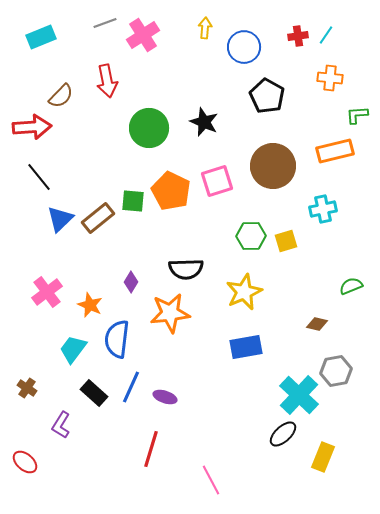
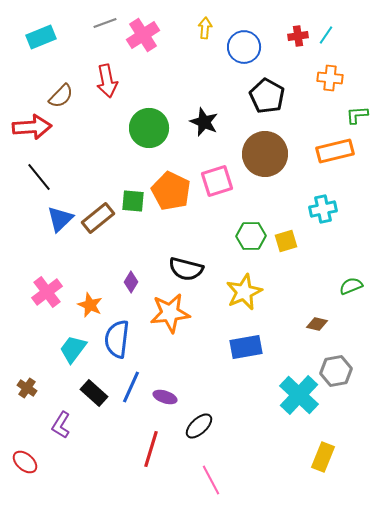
brown circle at (273, 166): moved 8 px left, 12 px up
black semicircle at (186, 269): rotated 16 degrees clockwise
black ellipse at (283, 434): moved 84 px left, 8 px up
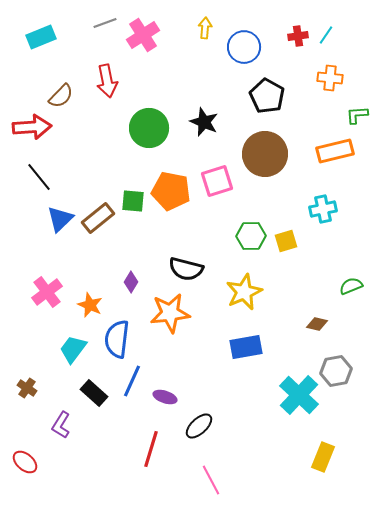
orange pentagon at (171, 191): rotated 15 degrees counterclockwise
blue line at (131, 387): moved 1 px right, 6 px up
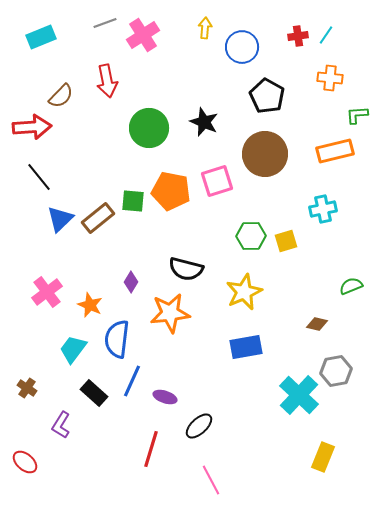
blue circle at (244, 47): moved 2 px left
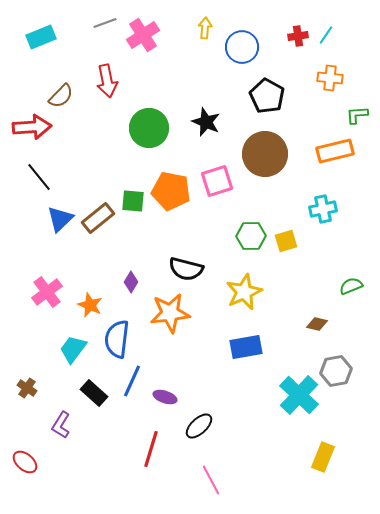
black star at (204, 122): moved 2 px right
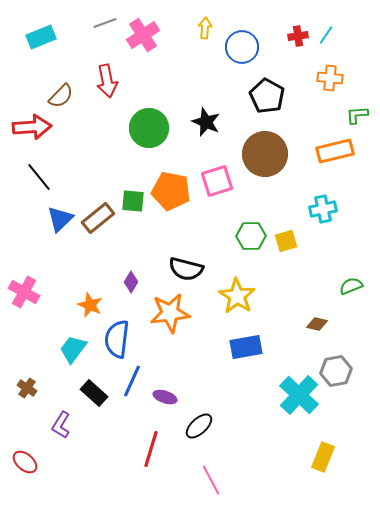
pink cross at (47, 292): moved 23 px left; rotated 24 degrees counterclockwise
yellow star at (244, 292): moved 7 px left, 4 px down; rotated 15 degrees counterclockwise
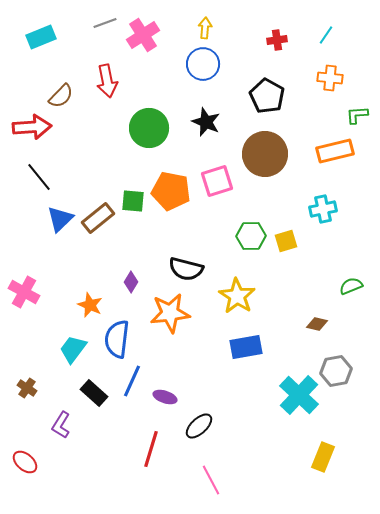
red cross at (298, 36): moved 21 px left, 4 px down
blue circle at (242, 47): moved 39 px left, 17 px down
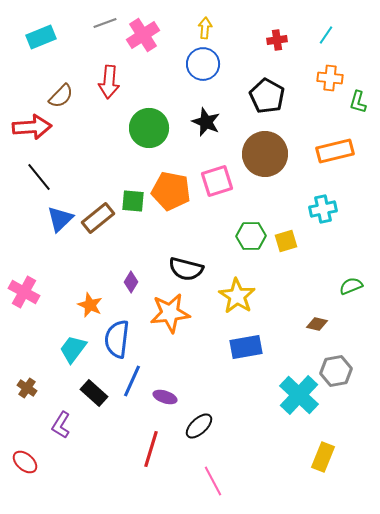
red arrow at (107, 81): moved 2 px right, 1 px down; rotated 16 degrees clockwise
green L-shape at (357, 115): moved 1 px right, 13 px up; rotated 70 degrees counterclockwise
pink line at (211, 480): moved 2 px right, 1 px down
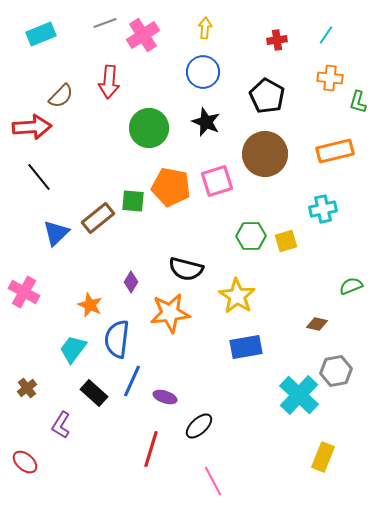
cyan rectangle at (41, 37): moved 3 px up
blue circle at (203, 64): moved 8 px down
orange pentagon at (171, 191): moved 4 px up
blue triangle at (60, 219): moved 4 px left, 14 px down
brown cross at (27, 388): rotated 18 degrees clockwise
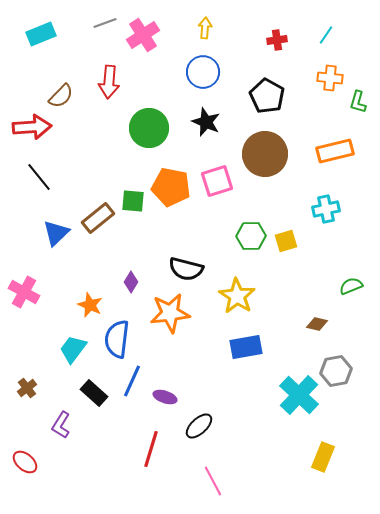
cyan cross at (323, 209): moved 3 px right
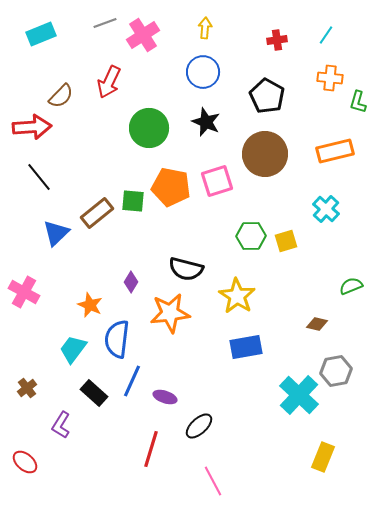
red arrow at (109, 82): rotated 20 degrees clockwise
cyan cross at (326, 209): rotated 36 degrees counterclockwise
brown rectangle at (98, 218): moved 1 px left, 5 px up
